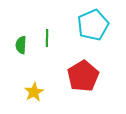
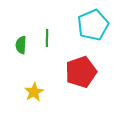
red pentagon: moved 2 px left, 4 px up; rotated 12 degrees clockwise
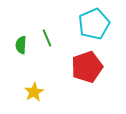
cyan pentagon: moved 1 px right, 1 px up
green line: rotated 24 degrees counterclockwise
red pentagon: moved 6 px right, 5 px up
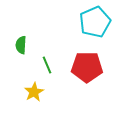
cyan pentagon: moved 1 px right, 2 px up
green line: moved 27 px down
red pentagon: rotated 20 degrees clockwise
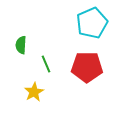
cyan pentagon: moved 3 px left, 1 px down
green line: moved 1 px left, 1 px up
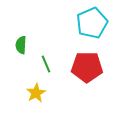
yellow star: moved 2 px right, 1 px down
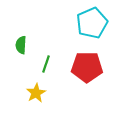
green line: rotated 42 degrees clockwise
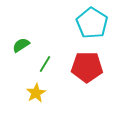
cyan pentagon: rotated 16 degrees counterclockwise
green semicircle: rotated 54 degrees clockwise
green line: moved 1 px left; rotated 12 degrees clockwise
